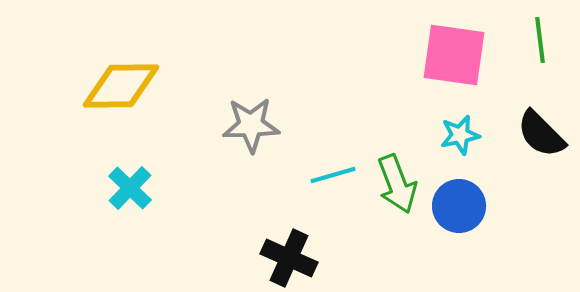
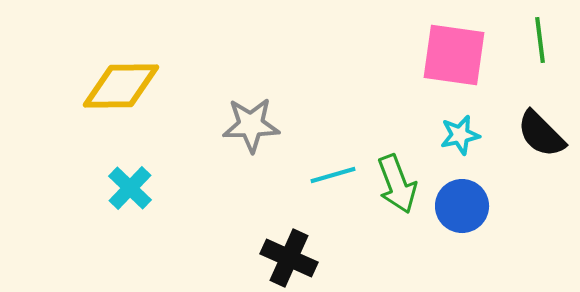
blue circle: moved 3 px right
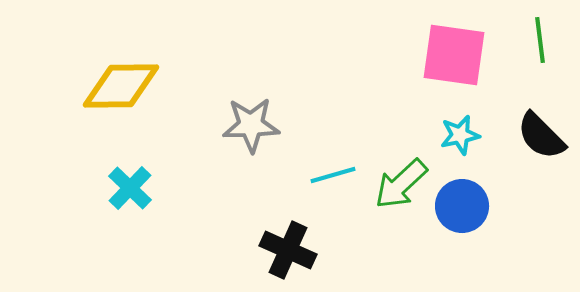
black semicircle: moved 2 px down
green arrow: moved 4 px right; rotated 68 degrees clockwise
black cross: moved 1 px left, 8 px up
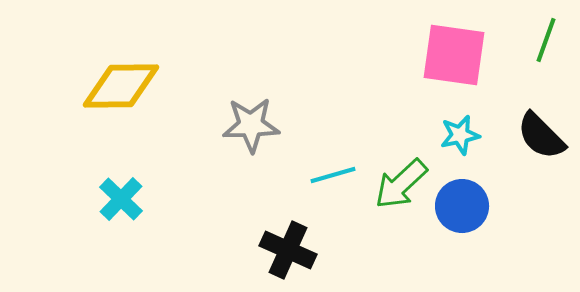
green line: moved 6 px right; rotated 27 degrees clockwise
cyan cross: moved 9 px left, 11 px down
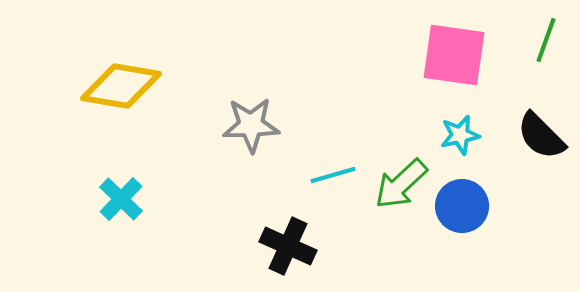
yellow diamond: rotated 10 degrees clockwise
black cross: moved 4 px up
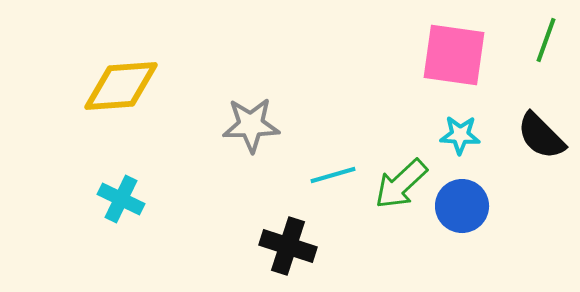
yellow diamond: rotated 14 degrees counterclockwise
cyan star: rotated 15 degrees clockwise
cyan cross: rotated 18 degrees counterclockwise
black cross: rotated 6 degrees counterclockwise
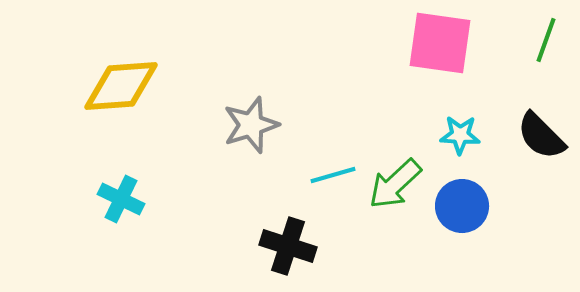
pink square: moved 14 px left, 12 px up
gray star: rotated 16 degrees counterclockwise
green arrow: moved 6 px left
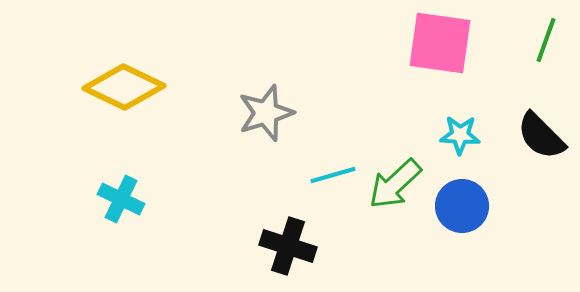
yellow diamond: moved 3 px right, 1 px down; rotated 30 degrees clockwise
gray star: moved 15 px right, 12 px up
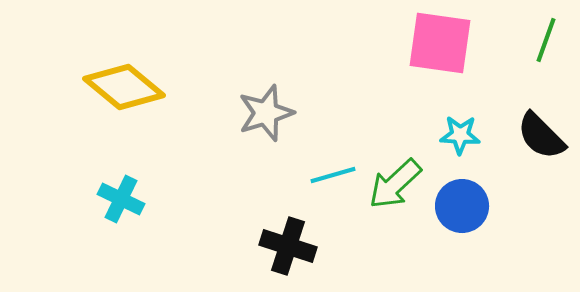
yellow diamond: rotated 14 degrees clockwise
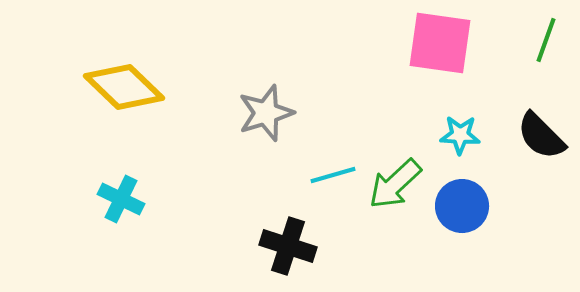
yellow diamond: rotated 4 degrees clockwise
